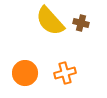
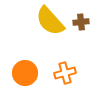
brown cross: moved 1 px up; rotated 21 degrees counterclockwise
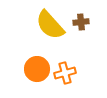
yellow semicircle: moved 4 px down
orange circle: moved 12 px right, 4 px up
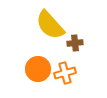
brown cross: moved 6 px left, 21 px down
orange circle: moved 1 px right
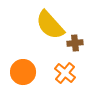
orange circle: moved 15 px left, 3 px down
orange cross: rotated 35 degrees counterclockwise
